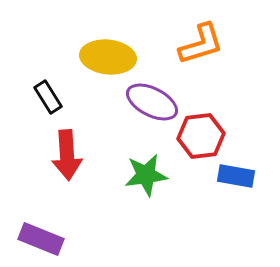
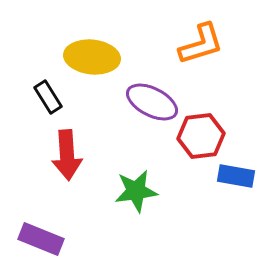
yellow ellipse: moved 16 px left
green star: moved 10 px left, 16 px down
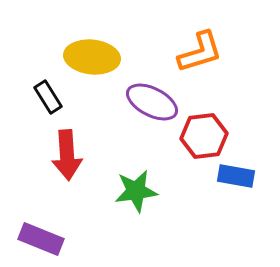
orange L-shape: moved 1 px left, 8 px down
red hexagon: moved 3 px right
